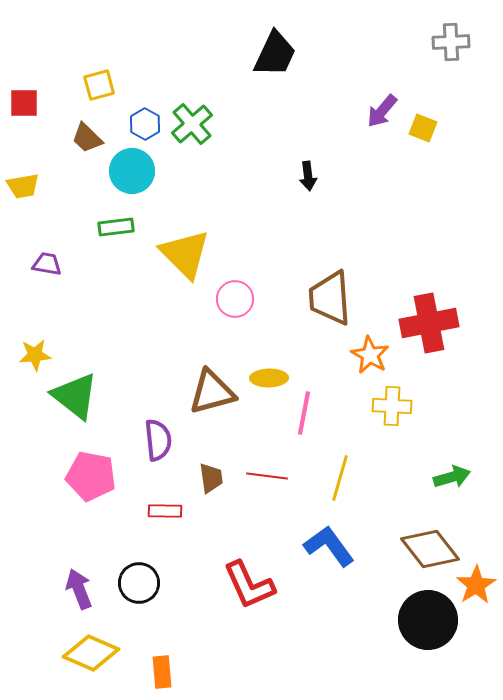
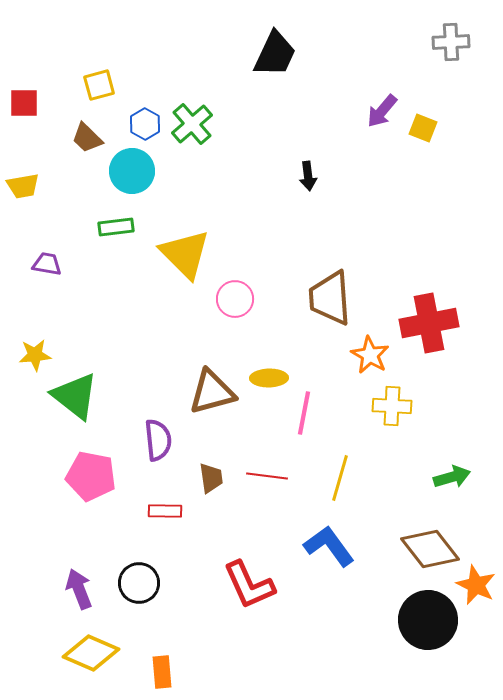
orange star at (476, 585): rotated 15 degrees counterclockwise
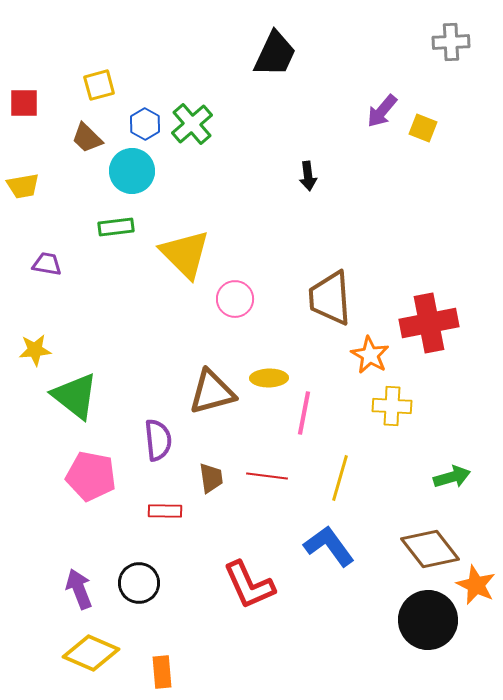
yellow star at (35, 355): moved 5 px up
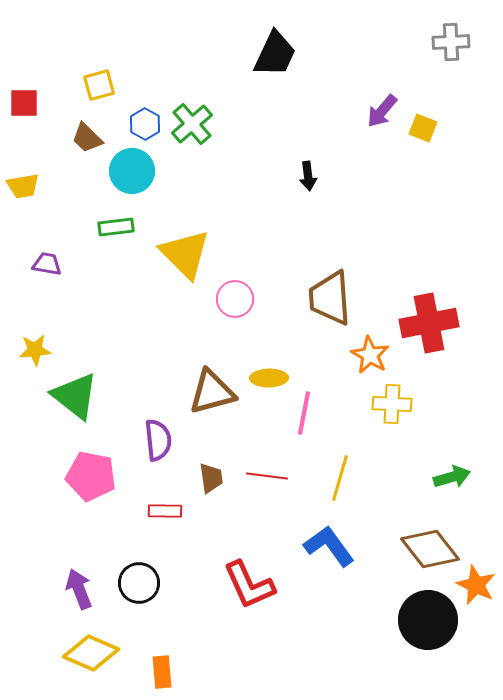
yellow cross at (392, 406): moved 2 px up
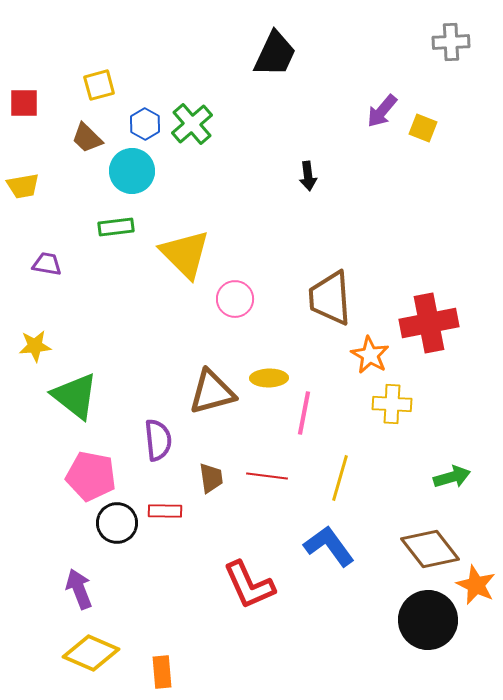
yellow star at (35, 350): moved 4 px up
black circle at (139, 583): moved 22 px left, 60 px up
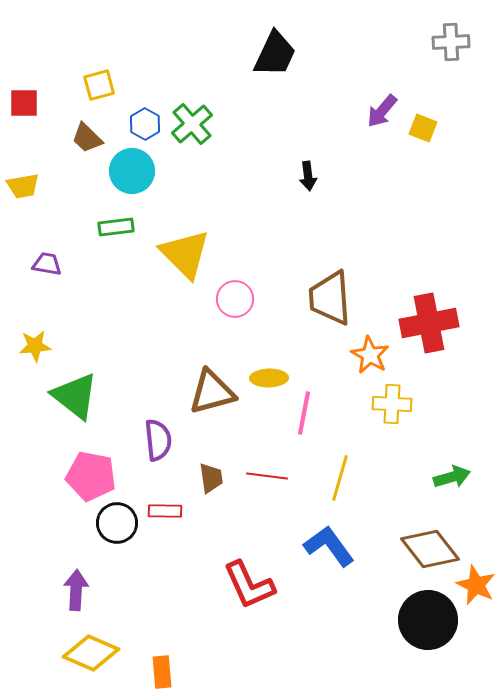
purple arrow at (79, 589): moved 3 px left, 1 px down; rotated 24 degrees clockwise
